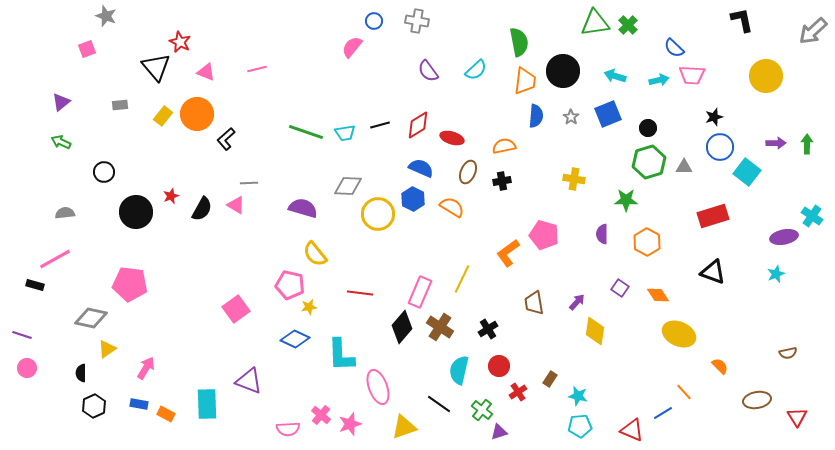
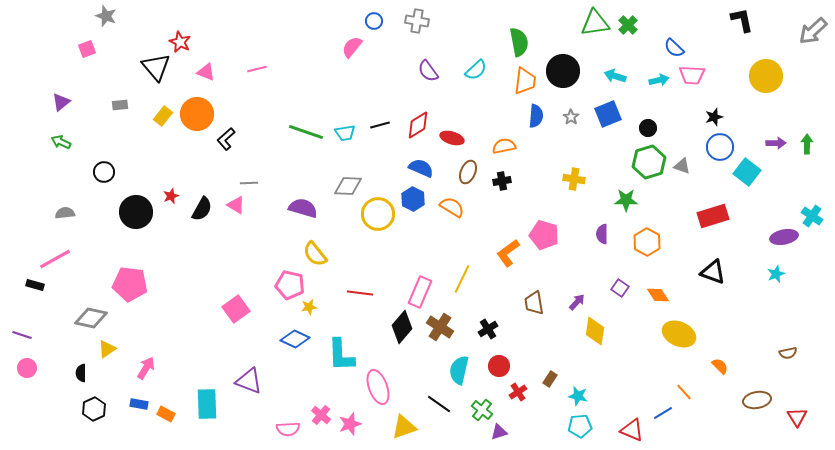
gray triangle at (684, 167): moved 2 px left, 1 px up; rotated 18 degrees clockwise
black hexagon at (94, 406): moved 3 px down
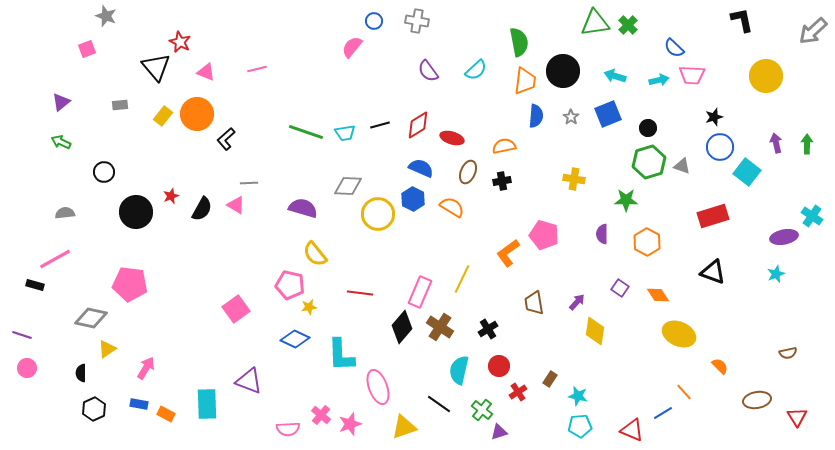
purple arrow at (776, 143): rotated 102 degrees counterclockwise
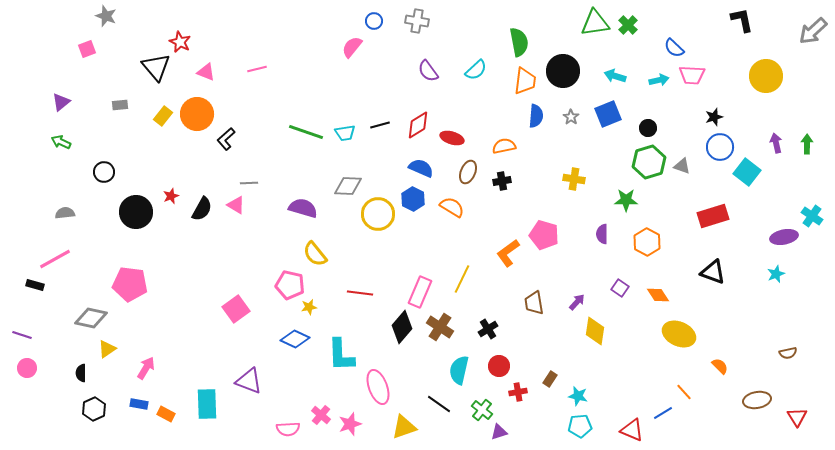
red cross at (518, 392): rotated 24 degrees clockwise
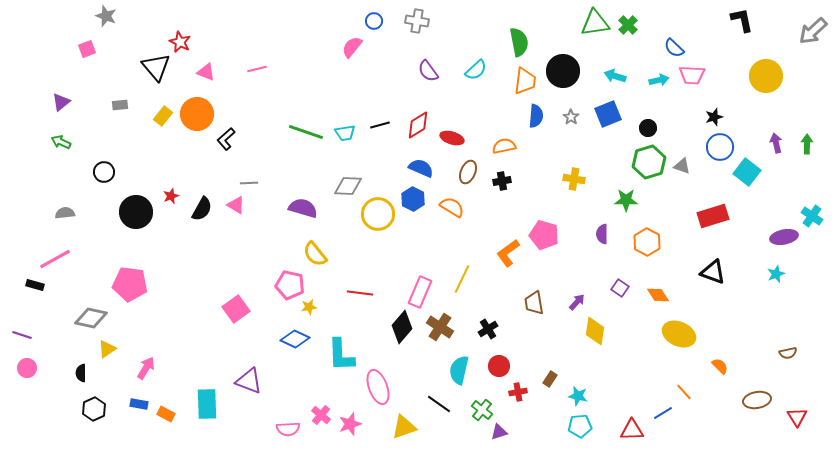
red triangle at (632, 430): rotated 25 degrees counterclockwise
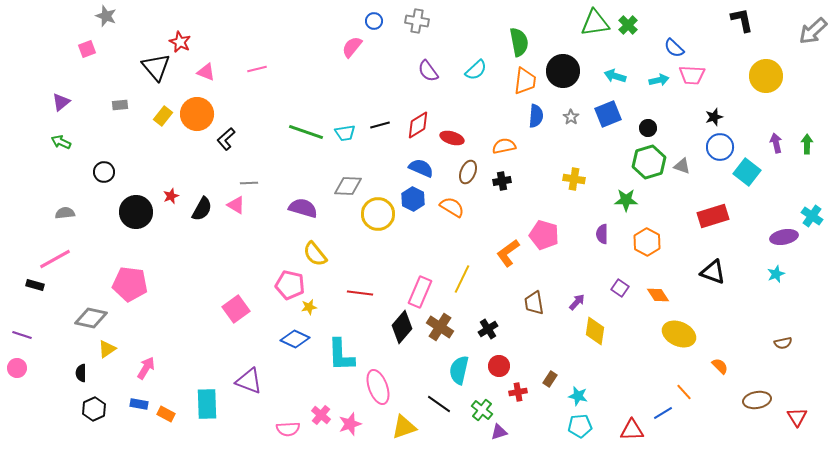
brown semicircle at (788, 353): moved 5 px left, 10 px up
pink circle at (27, 368): moved 10 px left
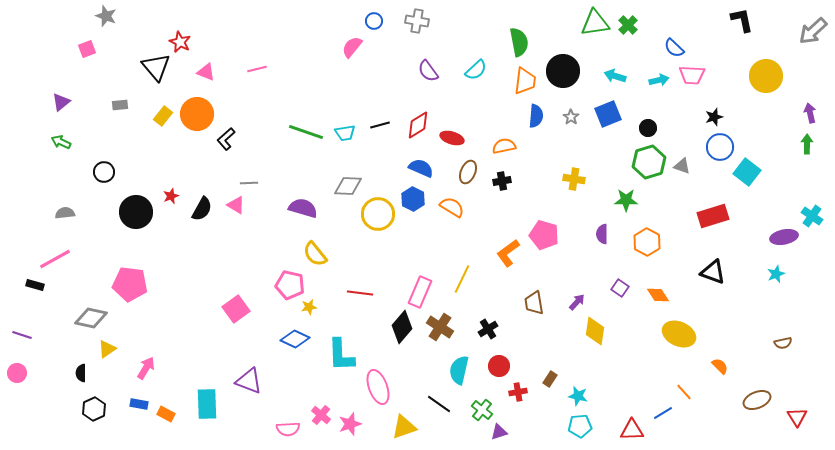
purple arrow at (776, 143): moved 34 px right, 30 px up
pink circle at (17, 368): moved 5 px down
brown ellipse at (757, 400): rotated 12 degrees counterclockwise
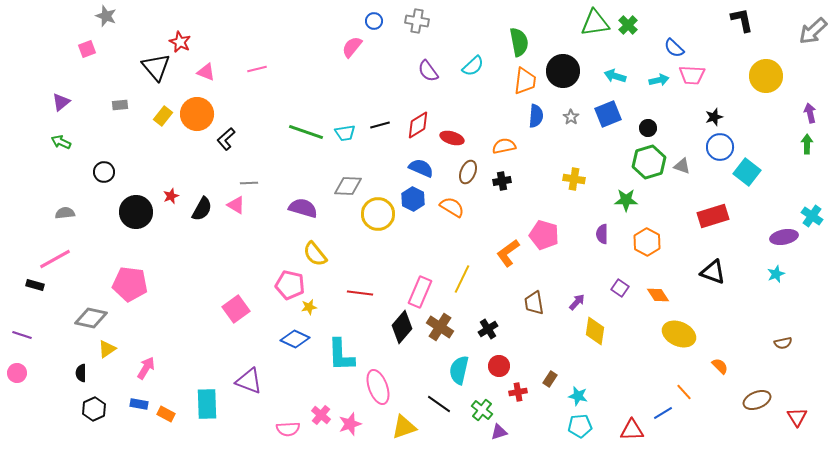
cyan semicircle at (476, 70): moved 3 px left, 4 px up
